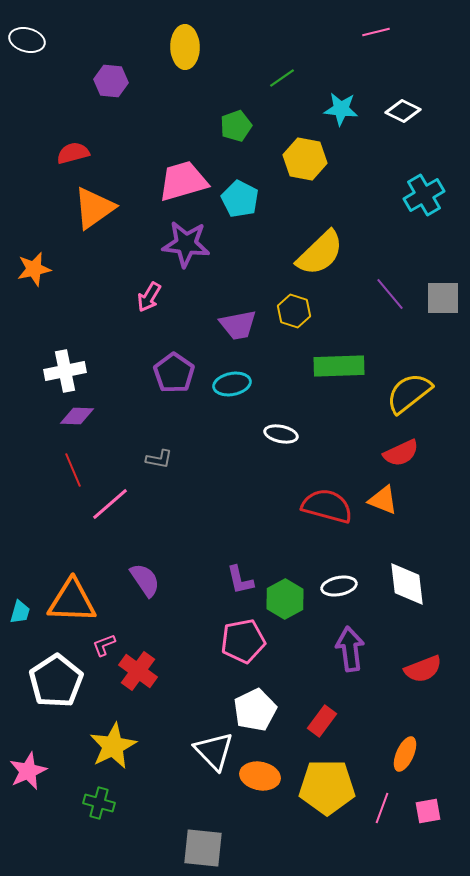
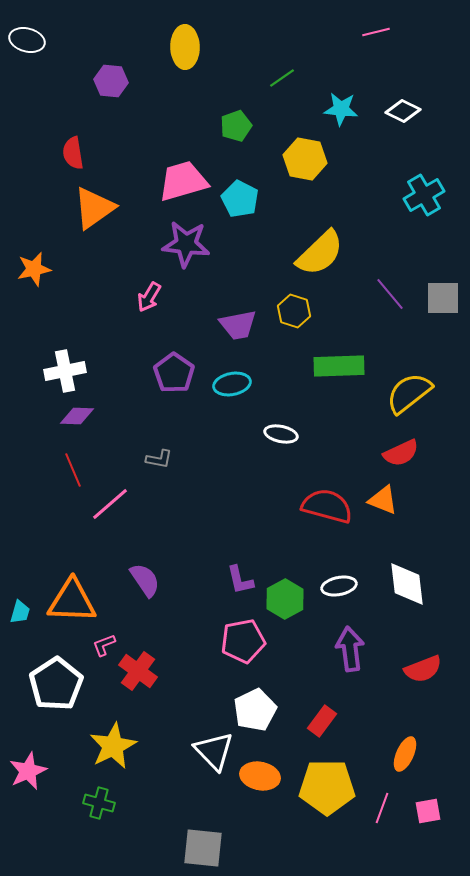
red semicircle at (73, 153): rotated 84 degrees counterclockwise
white pentagon at (56, 681): moved 3 px down
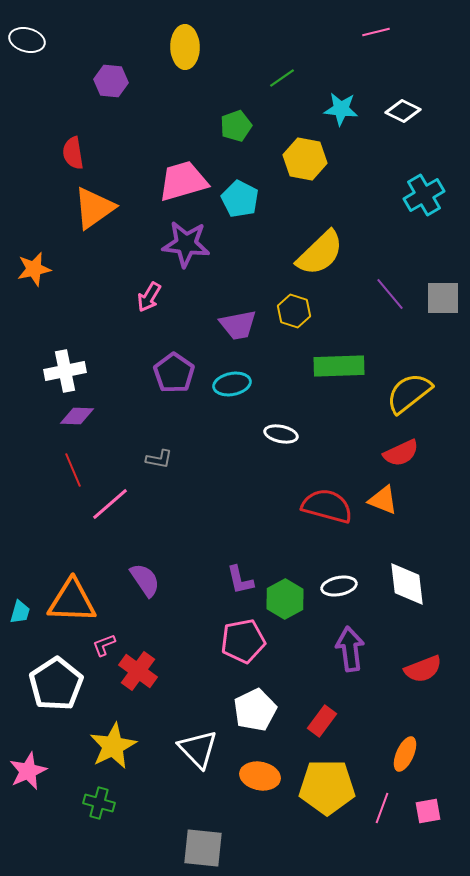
white triangle at (214, 751): moved 16 px left, 2 px up
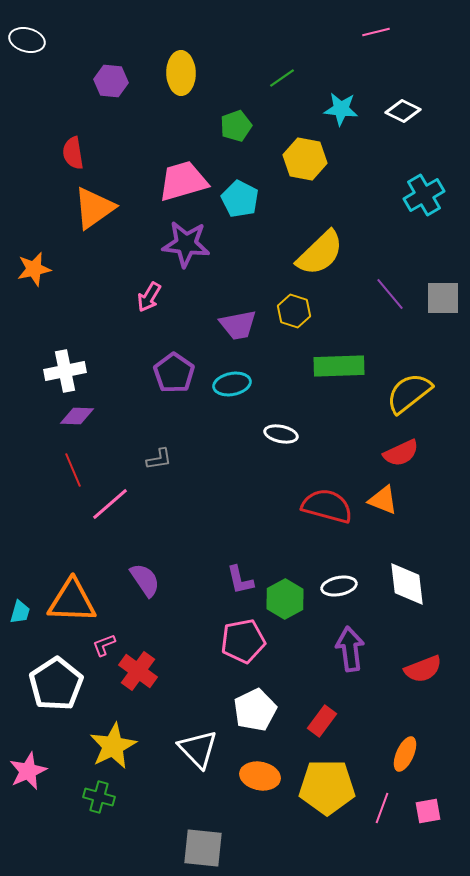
yellow ellipse at (185, 47): moved 4 px left, 26 px down
gray L-shape at (159, 459): rotated 20 degrees counterclockwise
green cross at (99, 803): moved 6 px up
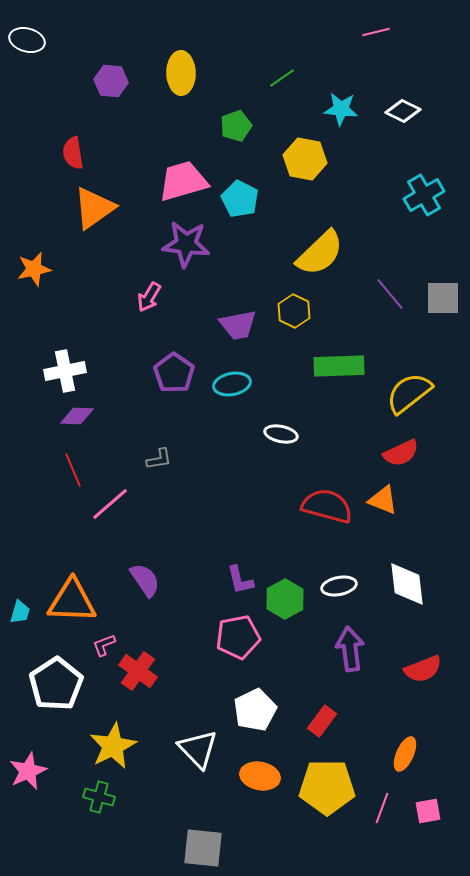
yellow hexagon at (294, 311): rotated 8 degrees clockwise
pink pentagon at (243, 641): moved 5 px left, 4 px up
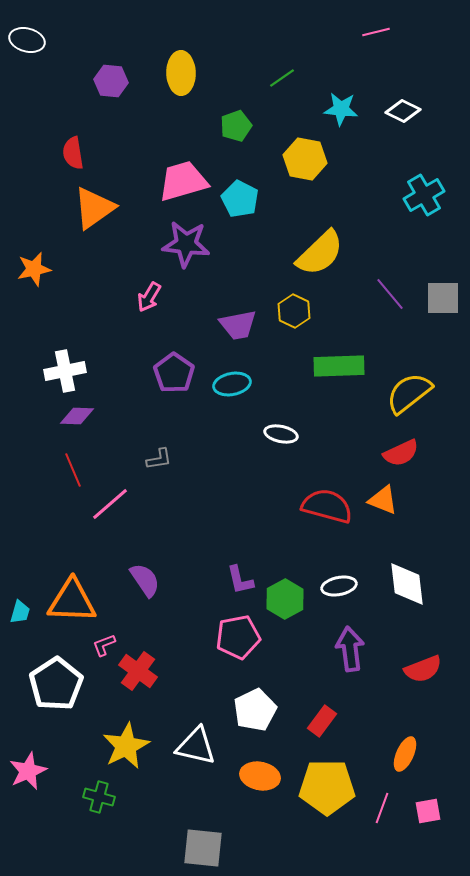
yellow star at (113, 746): moved 13 px right
white triangle at (198, 749): moved 2 px left, 3 px up; rotated 33 degrees counterclockwise
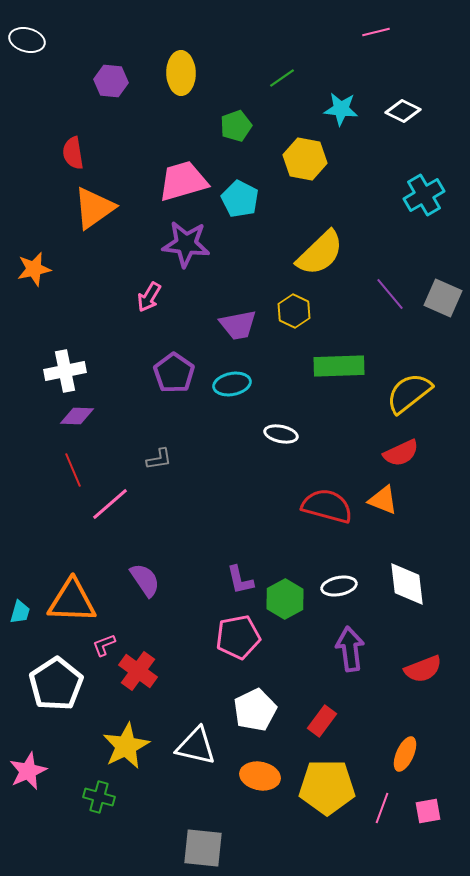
gray square at (443, 298): rotated 24 degrees clockwise
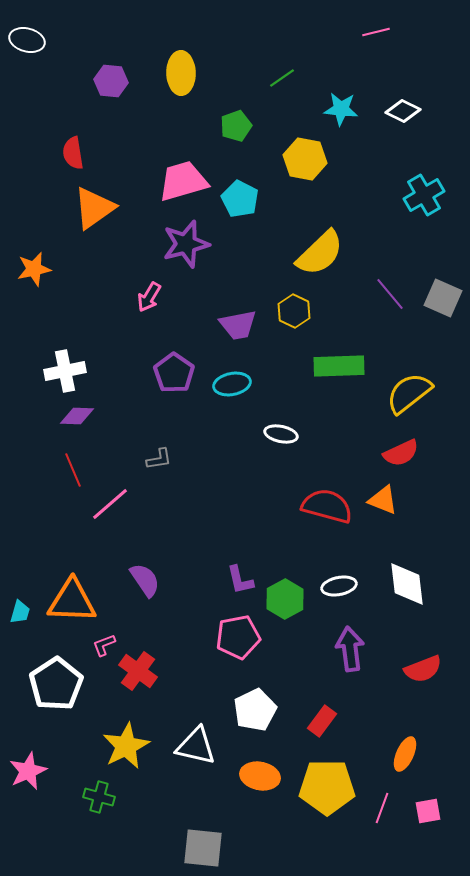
purple star at (186, 244): rotated 21 degrees counterclockwise
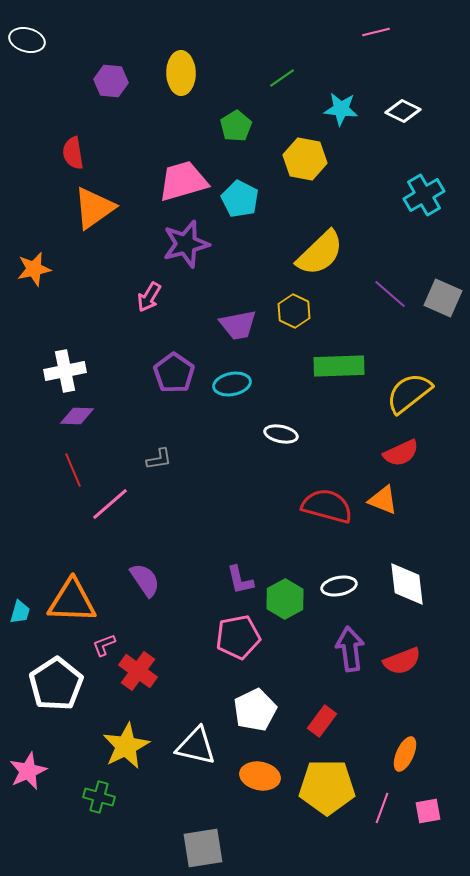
green pentagon at (236, 126): rotated 12 degrees counterclockwise
purple line at (390, 294): rotated 9 degrees counterclockwise
red semicircle at (423, 669): moved 21 px left, 8 px up
gray square at (203, 848): rotated 15 degrees counterclockwise
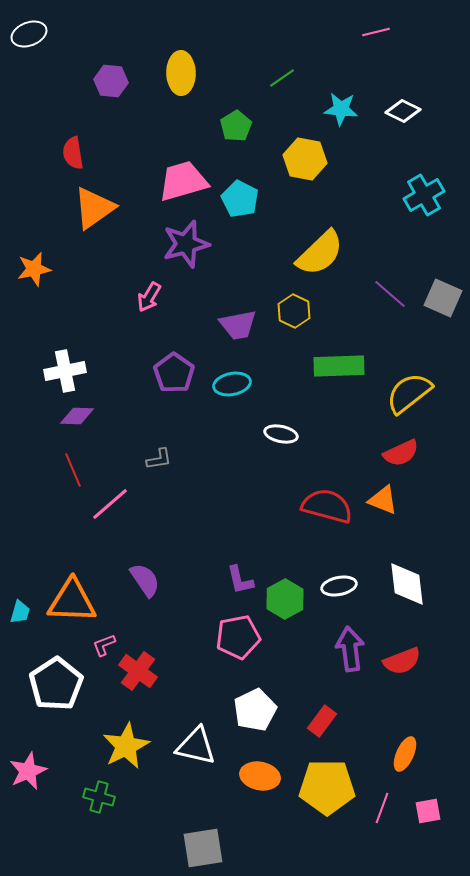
white ellipse at (27, 40): moved 2 px right, 6 px up; rotated 36 degrees counterclockwise
